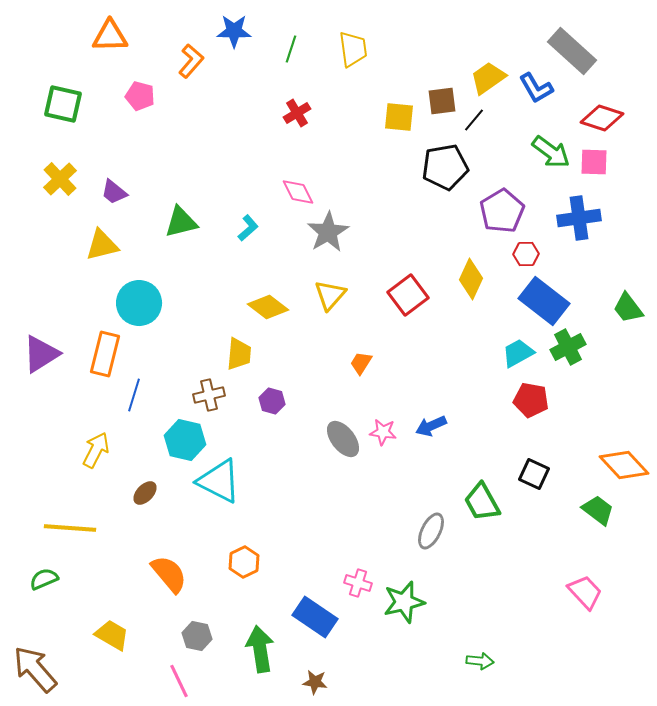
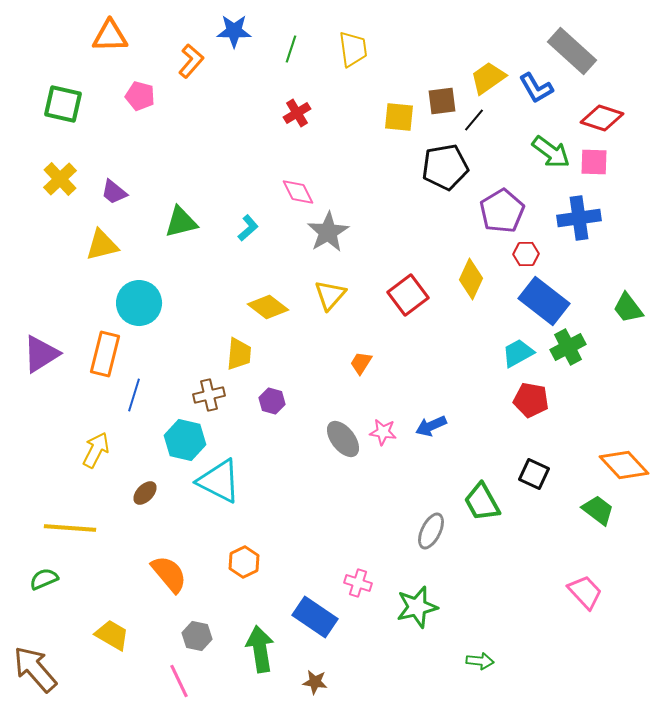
green star at (404, 602): moved 13 px right, 5 px down
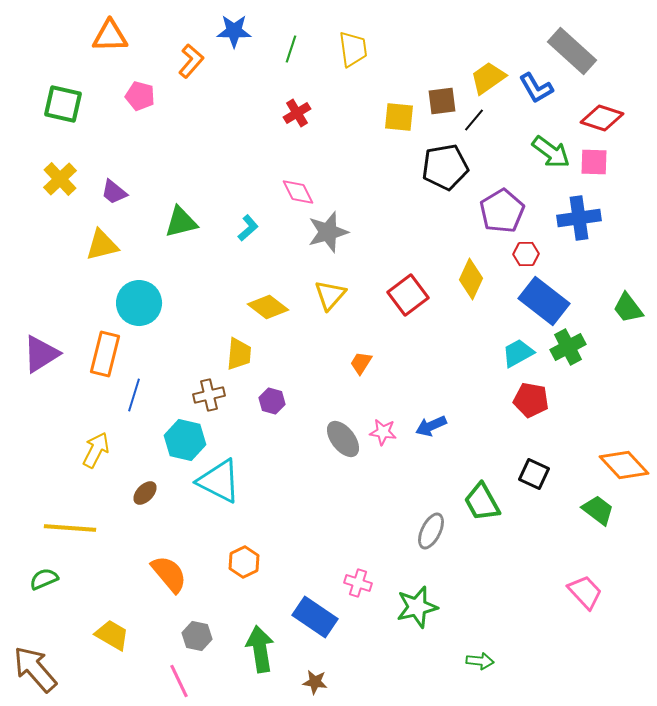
gray star at (328, 232): rotated 15 degrees clockwise
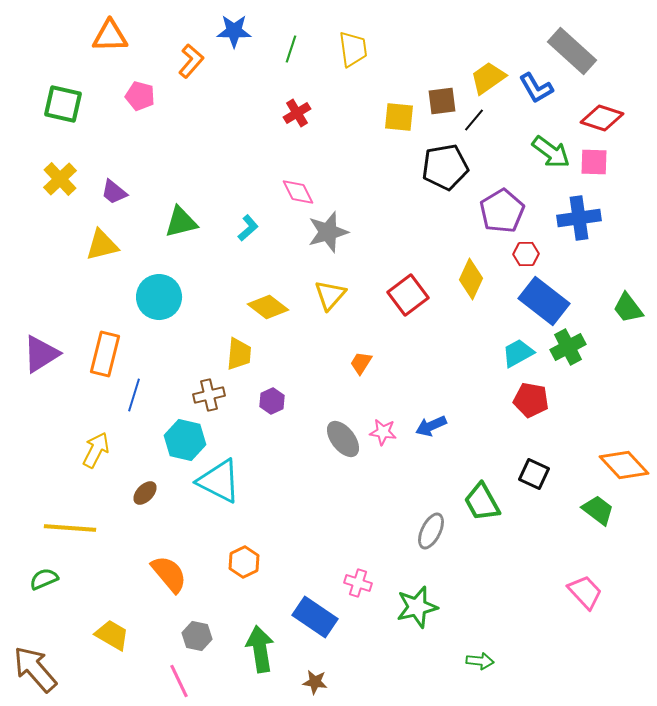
cyan circle at (139, 303): moved 20 px right, 6 px up
purple hexagon at (272, 401): rotated 20 degrees clockwise
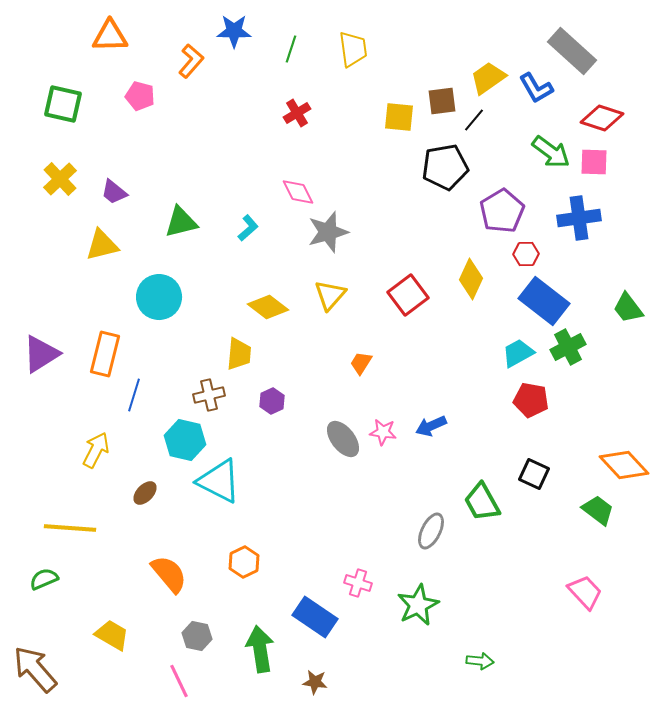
green star at (417, 607): moved 1 px right, 2 px up; rotated 12 degrees counterclockwise
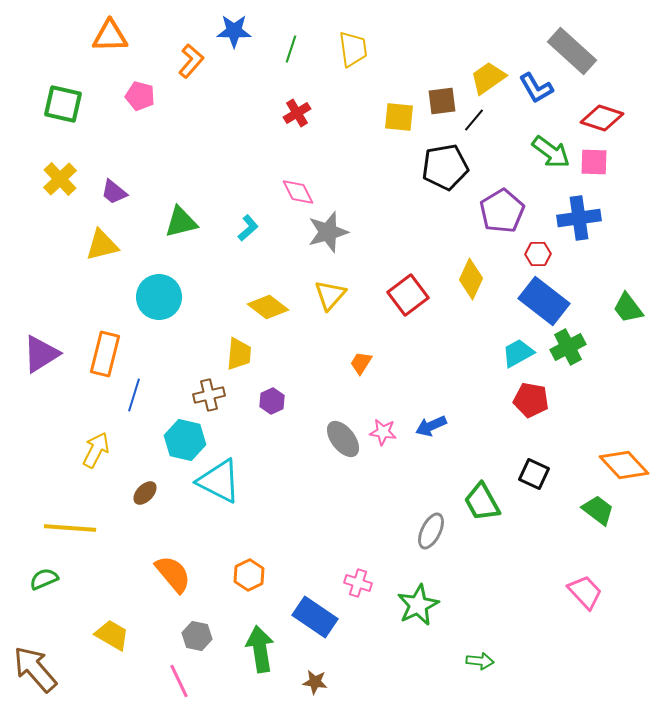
red hexagon at (526, 254): moved 12 px right
orange hexagon at (244, 562): moved 5 px right, 13 px down
orange semicircle at (169, 574): moved 4 px right
